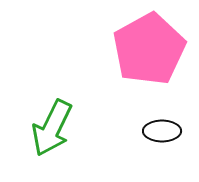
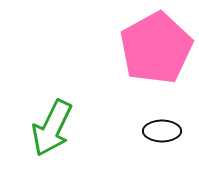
pink pentagon: moved 7 px right, 1 px up
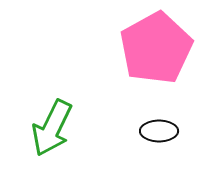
black ellipse: moved 3 px left
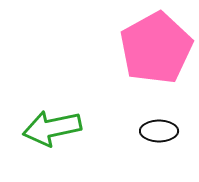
green arrow: rotated 52 degrees clockwise
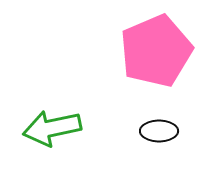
pink pentagon: moved 3 px down; rotated 6 degrees clockwise
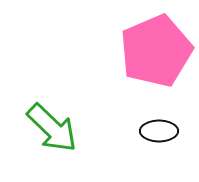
green arrow: rotated 124 degrees counterclockwise
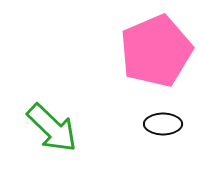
black ellipse: moved 4 px right, 7 px up
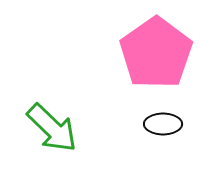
pink pentagon: moved 2 px down; rotated 12 degrees counterclockwise
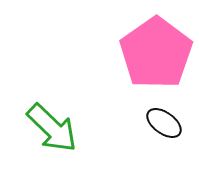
black ellipse: moved 1 px right, 1 px up; rotated 36 degrees clockwise
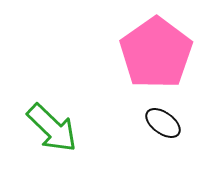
black ellipse: moved 1 px left
